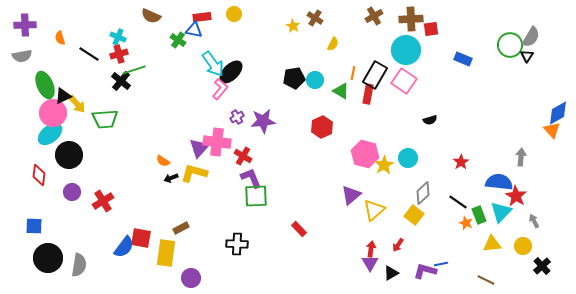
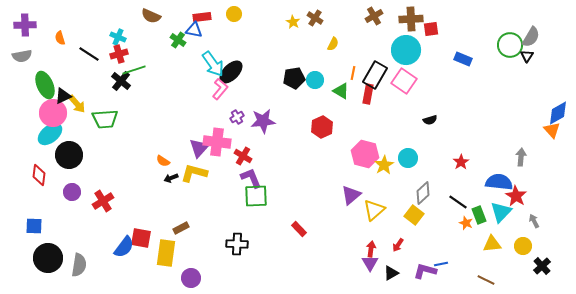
yellow star at (293, 26): moved 4 px up
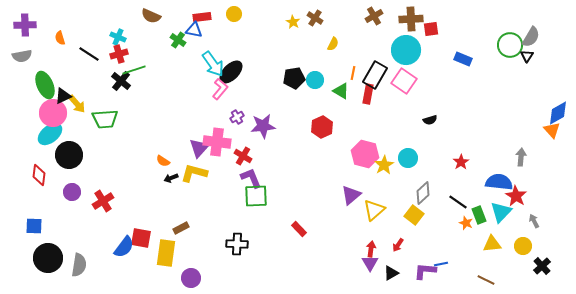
purple star at (263, 121): moved 5 px down
purple L-shape at (425, 271): rotated 10 degrees counterclockwise
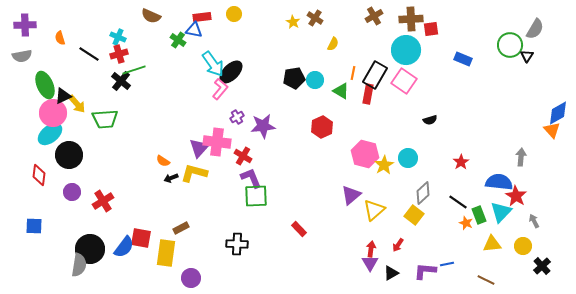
gray semicircle at (531, 37): moved 4 px right, 8 px up
black circle at (48, 258): moved 42 px right, 9 px up
blue line at (441, 264): moved 6 px right
